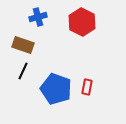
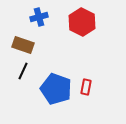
blue cross: moved 1 px right
red rectangle: moved 1 px left
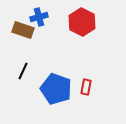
brown rectangle: moved 15 px up
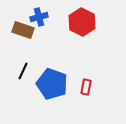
blue pentagon: moved 4 px left, 5 px up
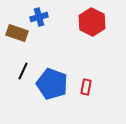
red hexagon: moved 10 px right
brown rectangle: moved 6 px left, 3 px down
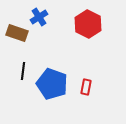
blue cross: rotated 18 degrees counterclockwise
red hexagon: moved 4 px left, 2 px down
black line: rotated 18 degrees counterclockwise
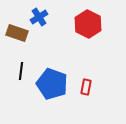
black line: moved 2 px left
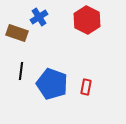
red hexagon: moved 1 px left, 4 px up
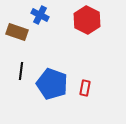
blue cross: moved 1 px right, 2 px up; rotated 30 degrees counterclockwise
brown rectangle: moved 1 px up
red rectangle: moved 1 px left, 1 px down
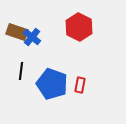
blue cross: moved 8 px left, 22 px down; rotated 12 degrees clockwise
red hexagon: moved 8 px left, 7 px down
red rectangle: moved 5 px left, 3 px up
